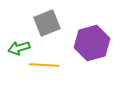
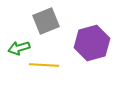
gray square: moved 1 px left, 2 px up
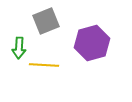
green arrow: rotated 70 degrees counterclockwise
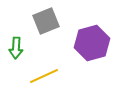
green arrow: moved 3 px left
yellow line: moved 11 px down; rotated 28 degrees counterclockwise
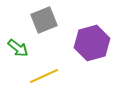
gray square: moved 2 px left, 1 px up
green arrow: moved 2 px right; rotated 55 degrees counterclockwise
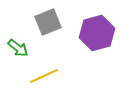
gray square: moved 4 px right, 2 px down
purple hexagon: moved 5 px right, 10 px up
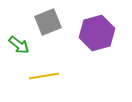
green arrow: moved 1 px right, 3 px up
yellow line: rotated 16 degrees clockwise
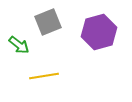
purple hexagon: moved 2 px right, 1 px up
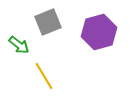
yellow line: rotated 68 degrees clockwise
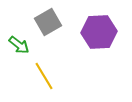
gray square: rotated 8 degrees counterclockwise
purple hexagon: rotated 12 degrees clockwise
